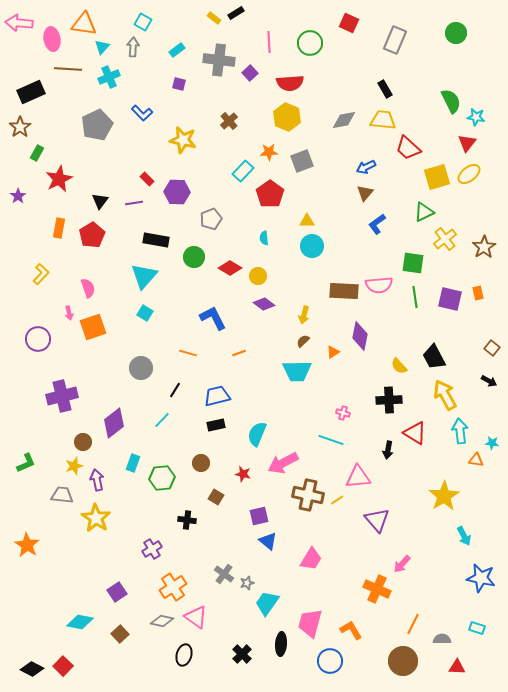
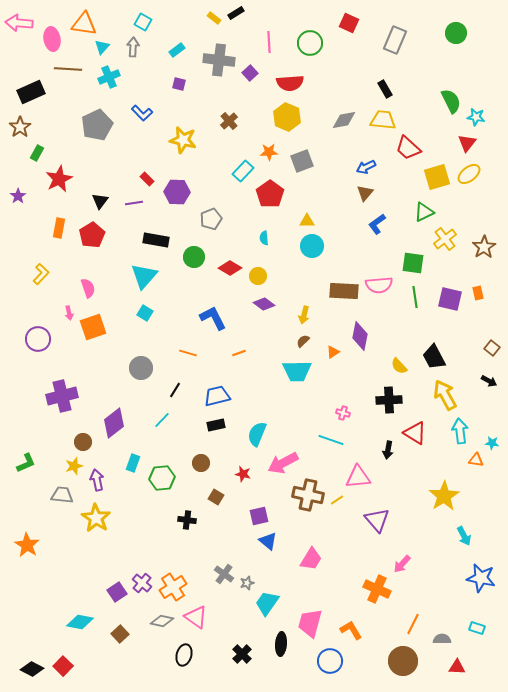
purple cross at (152, 549): moved 10 px left, 34 px down; rotated 18 degrees counterclockwise
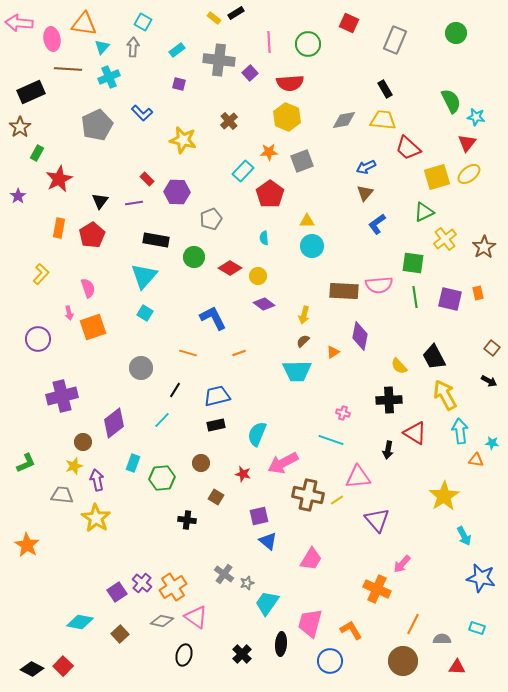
green circle at (310, 43): moved 2 px left, 1 px down
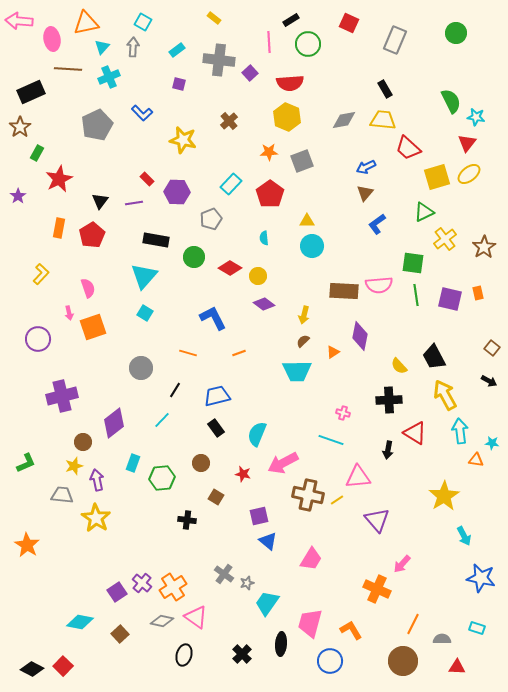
black rectangle at (236, 13): moved 55 px right, 7 px down
pink arrow at (19, 23): moved 2 px up
orange triangle at (84, 24): moved 2 px right, 1 px up; rotated 20 degrees counterclockwise
cyan rectangle at (243, 171): moved 12 px left, 13 px down
green line at (415, 297): moved 1 px right, 2 px up
black rectangle at (216, 425): moved 3 px down; rotated 66 degrees clockwise
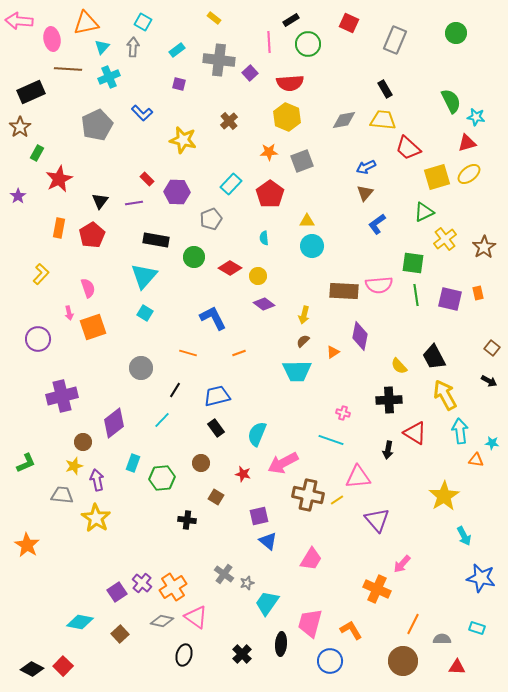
red triangle at (467, 143): rotated 36 degrees clockwise
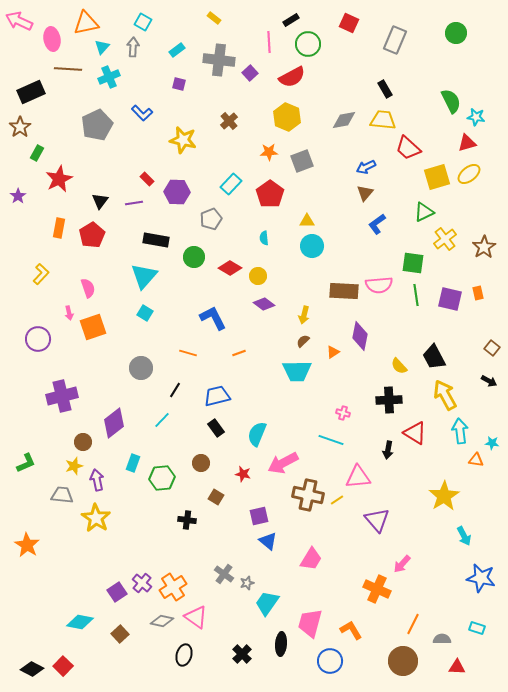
pink arrow at (19, 21): rotated 20 degrees clockwise
red semicircle at (290, 83): moved 2 px right, 6 px up; rotated 24 degrees counterclockwise
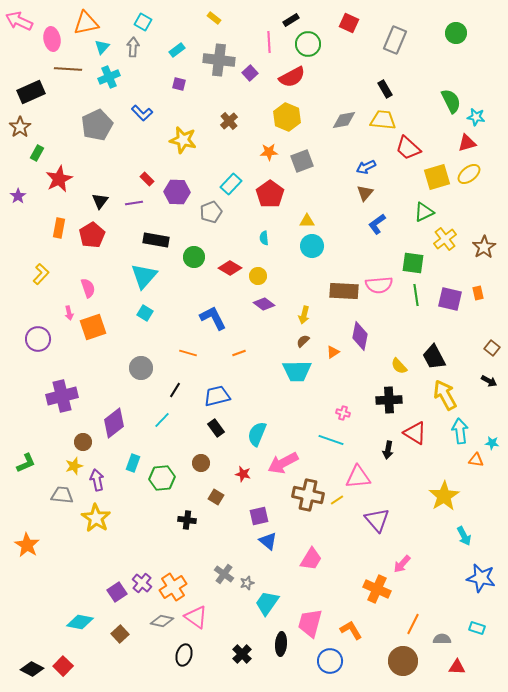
gray pentagon at (211, 219): moved 7 px up
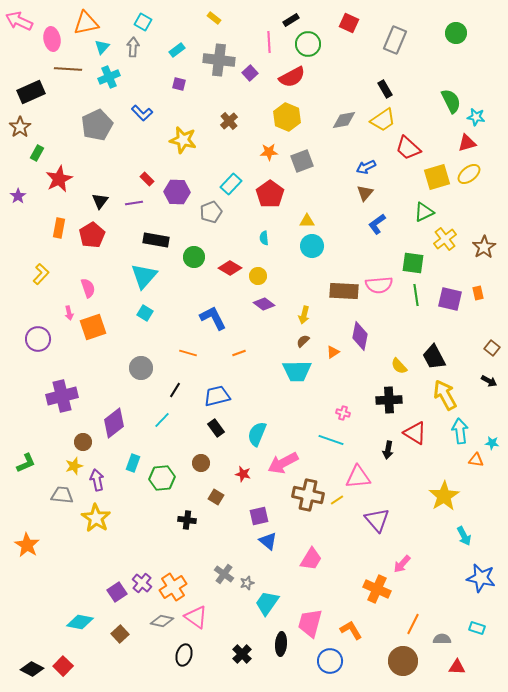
yellow trapezoid at (383, 120): rotated 140 degrees clockwise
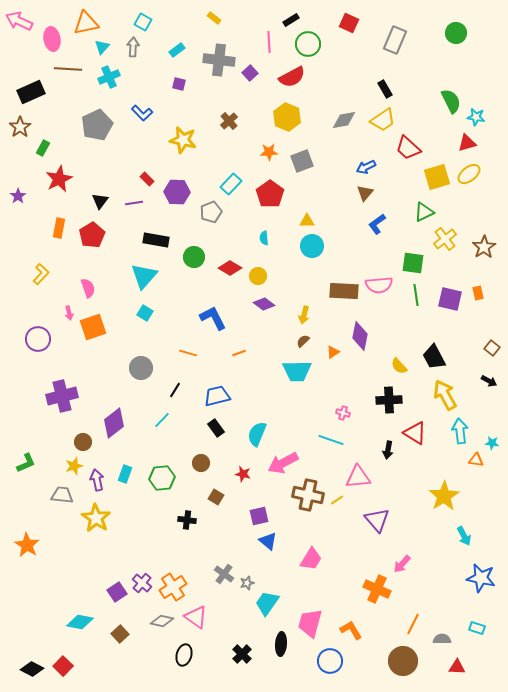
green rectangle at (37, 153): moved 6 px right, 5 px up
cyan rectangle at (133, 463): moved 8 px left, 11 px down
